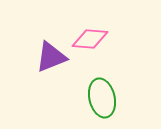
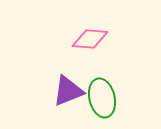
purple triangle: moved 17 px right, 34 px down
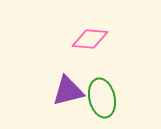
purple triangle: rotated 8 degrees clockwise
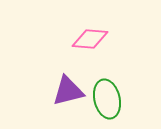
green ellipse: moved 5 px right, 1 px down
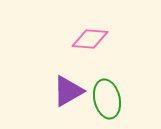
purple triangle: rotated 16 degrees counterclockwise
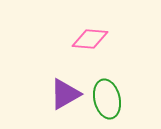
purple triangle: moved 3 px left, 3 px down
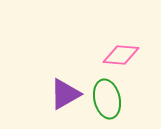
pink diamond: moved 31 px right, 16 px down
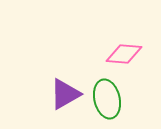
pink diamond: moved 3 px right, 1 px up
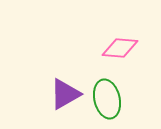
pink diamond: moved 4 px left, 6 px up
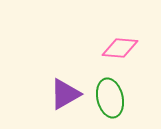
green ellipse: moved 3 px right, 1 px up
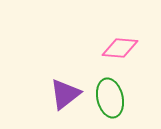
purple triangle: rotated 8 degrees counterclockwise
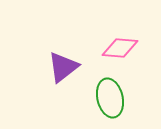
purple triangle: moved 2 px left, 27 px up
